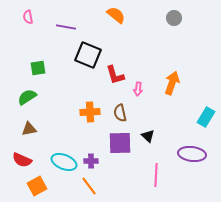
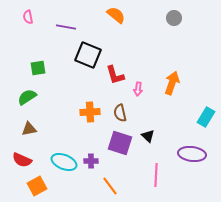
purple square: rotated 20 degrees clockwise
orange line: moved 21 px right
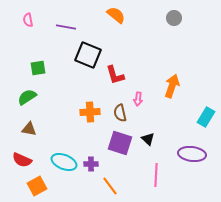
pink semicircle: moved 3 px down
orange arrow: moved 3 px down
pink arrow: moved 10 px down
brown triangle: rotated 21 degrees clockwise
black triangle: moved 3 px down
purple cross: moved 3 px down
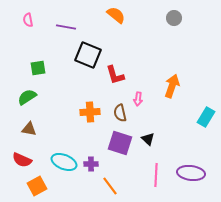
purple ellipse: moved 1 px left, 19 px down
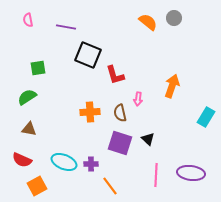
orange semicircle: moved 32 px right, 7 px down
